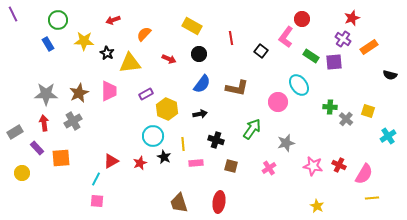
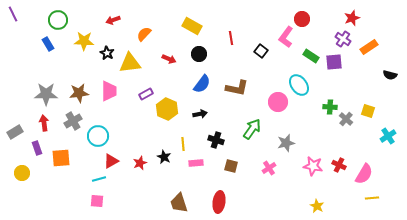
brown star at (79, 93): rotated 18 degrees clockwise
cyan circle at (153, 136): moved 55 px left
purple rectangle at (37, 148): rotated 24 degrees clockwise
cyan line at (96, 179): moved 3 px right; rotated 48 degrees clockwise
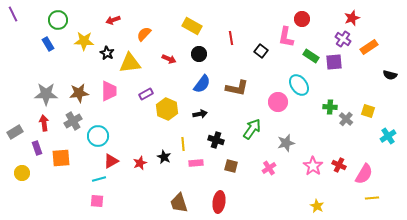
pink L-shape at (286, 37): rotated 25 degrees counterclockwise
pink star at (313, 166): rotated 24 degrees clockwise
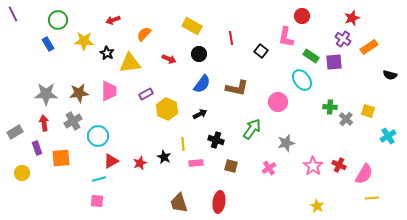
red circle at (302, 19): moved 3 px up
cyan ellipse at (299, 85): moved 3 px right, 5 px up
black arrow at (200, 114): rotated 16 degrees counterclockwise
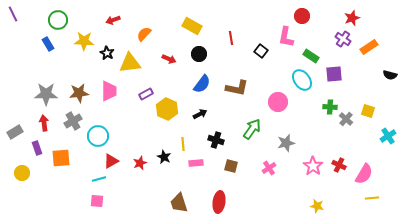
purple square at (334, 62): moved 12 px down
yellow star at (317, 206): rotated 16 degrees counterclockwise
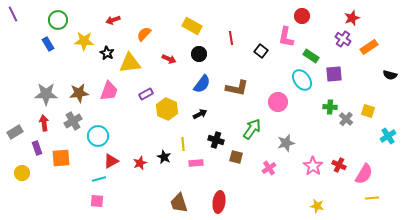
pink trapezoid at (109, 91): rotated 20 degrees clockwise
brown square at (231, 166): moved 5 px right, 9 px up
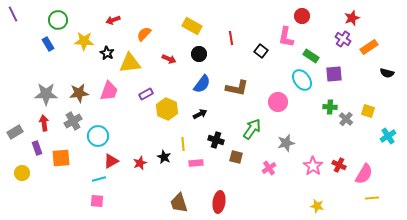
black semicircle at (390, 75): moved 3 px left, 2 px up
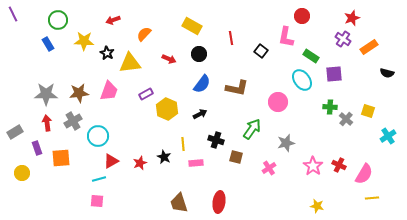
red arrow at (44, 123): moved 3 px right
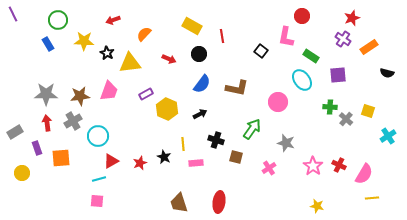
red line at (231, 38): moved 9 px left, 2 px up
purple square at (334, 74): moved 4 px right, 1 px down
brown star at (79, 93): moved 1 px right, 3 px down
gray star at (286, 143): rotated 30 degrees clockwise
